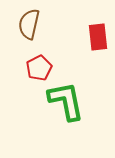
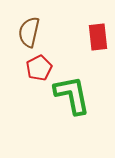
brown semicircle: moved 8 px down
green L-shape: moved 6 px right, 6 px up
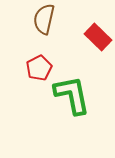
brown semicircle: moved 15 px right, 13 px up
red rectangle: rotated 40 degrees counterclockwise
